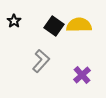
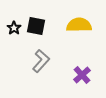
black star: moved 7 px down
black square: moved 18 px left; rotated 24 degrees counterclockwise
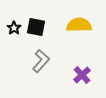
black square: moved 1 px down
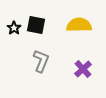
black square: moved 2 px up
gray L-shape: rotated 20 degrees counterclockwise
purple cross: moved 1 px right, 6 px up
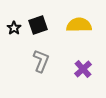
black square: moved 2 px right; rotated 30 degrees counterclockwise
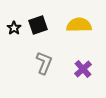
gray L-shape: moved 3 px right, 2 px down
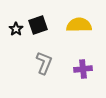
black star: moved 2 px right, 1 px down
purple cross: rotated 36 degrees clockwise
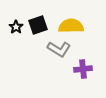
yellow semicircle: moved 8 px left, 1 px down
black star: moved 2 px up
gray L-shape: moved 15 px right, 14 px up; rotated 100 degrees clockwise
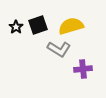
yellow semicircle: rotated 15 degrees counterclockwise
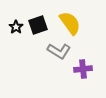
yellow semicircle: moved 1 px left, 3 px up; rotated 70 degrees clockwise
gray L-shape: moved 2 px down
